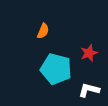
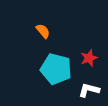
orange semicircle: rotated 63 degrees counterclockwise
red star: moved 5 px down
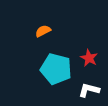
orange semicircle: rotated 77 degrees counterclockwise
red star: rotated 24 degrees counterclockwise
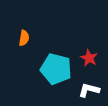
orange semicircle: moved 19 px left, 7 px down; rotated 126 degrees clockwise
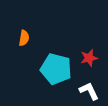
red star: rotated 30 degrees clockwise
white L-shape: moved 1 px down; rotated 50 degrees clockwise
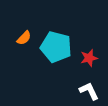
orange semicircle: rotated 35 degrees clockwise
cyan pentagon: moved 22 px up
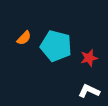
cyan pentagon: moved 1 px up
white L-shape: rotated 40 degrees counterclockwise
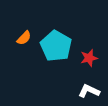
cyan pentagon: rotated 16 degrees clockwise
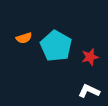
orange semicircle: rotated 28 degrees clockwise
red star: moved 1 px right, 1 px up
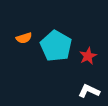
red star: moved 2 px left, 1 px up; rotated 12 degrees counterclockwise
